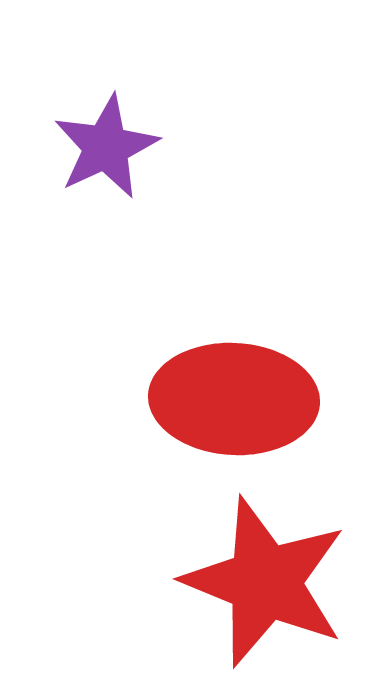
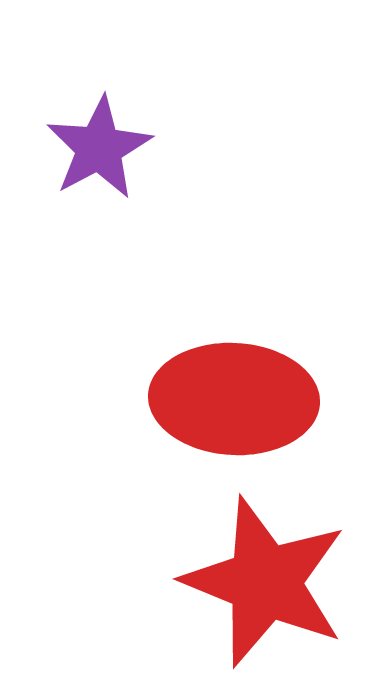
purple star: moved 7 px left, 1 px down; rotated 3 degrees counterclockwise
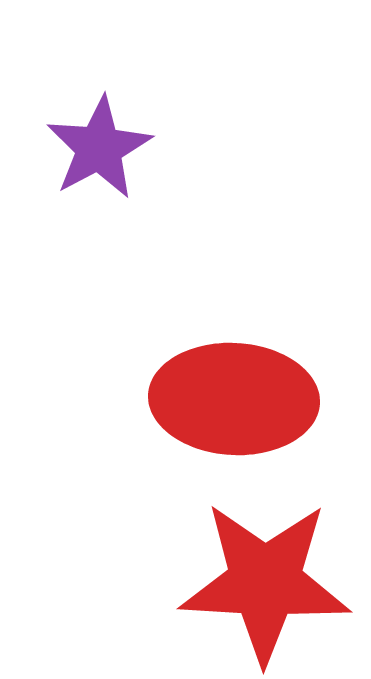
red star: rotated 19 degrees counterclockwise
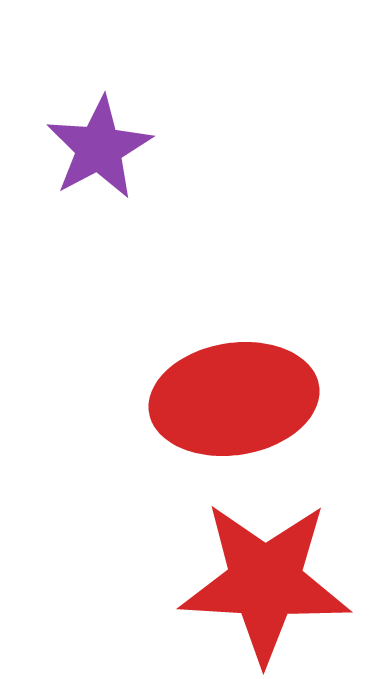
red ellipse: rotated 12 degrees counterclockwise
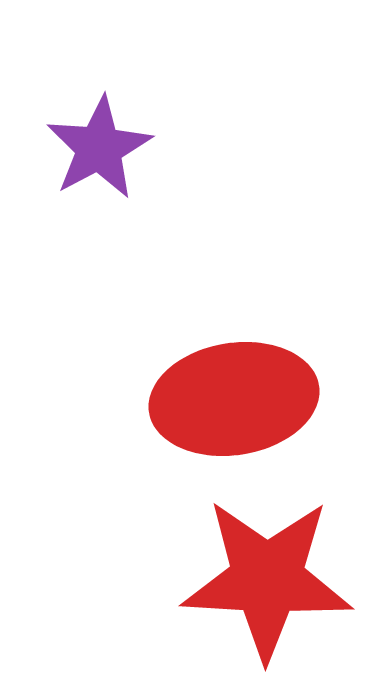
red star: moved 2 px right, 3 px up
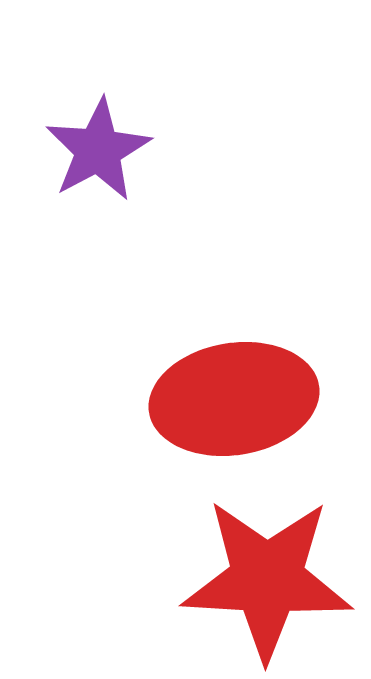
purple star: moved 1 px left, 2 px down
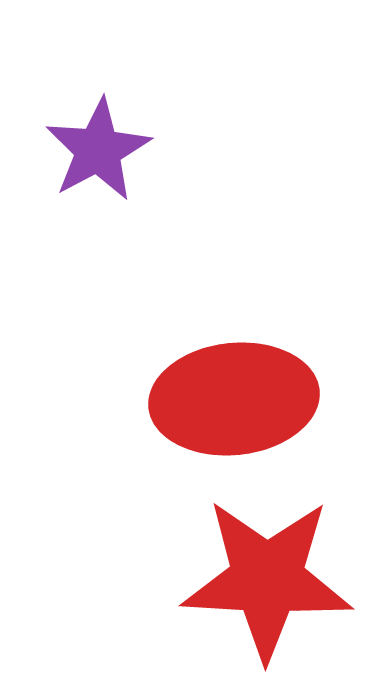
red ellipse: rotated 3 degrees clockwise
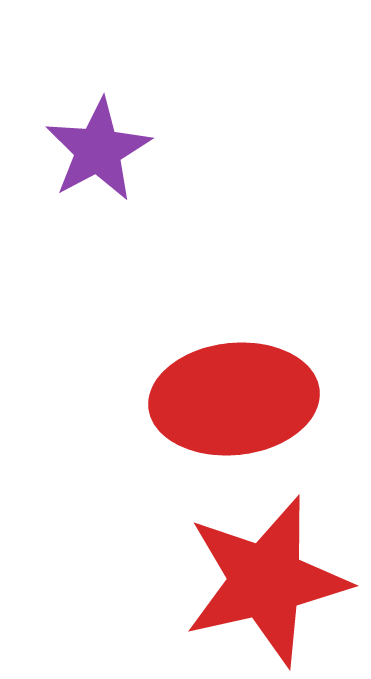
red star: moved 1 px left, 2 px down; rotated 16 degrees counterclockwise
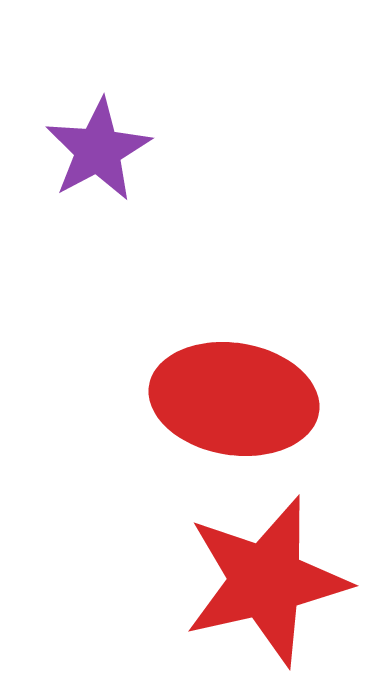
red ellipse: rotated 15 degrees clockwise
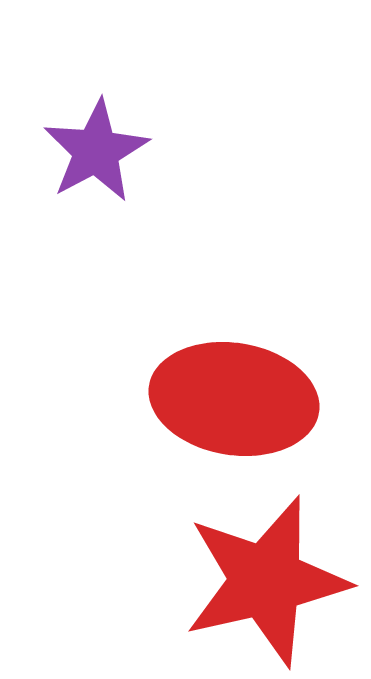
purple star: moved 2 px left, 1 px down
